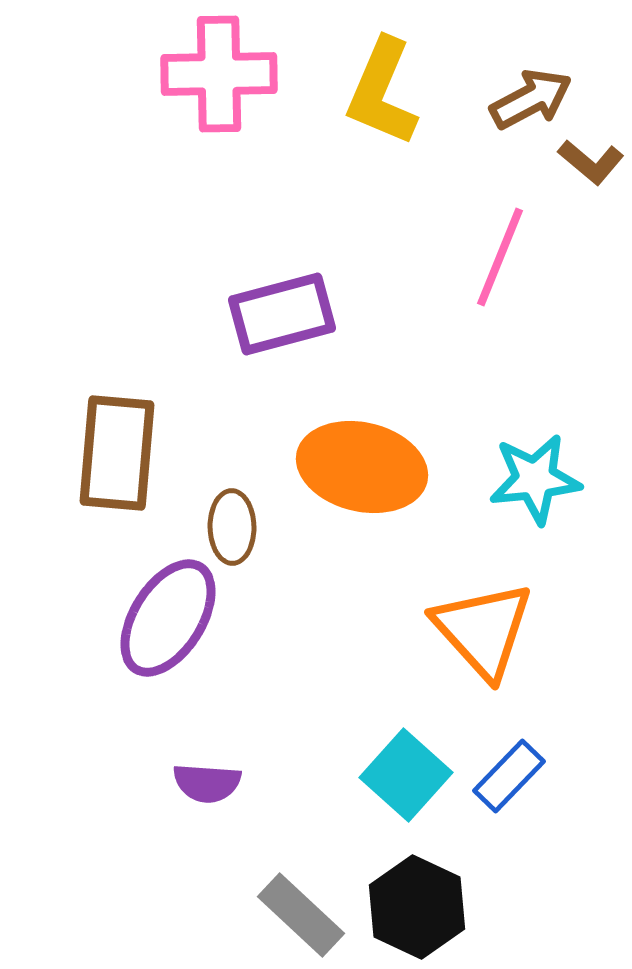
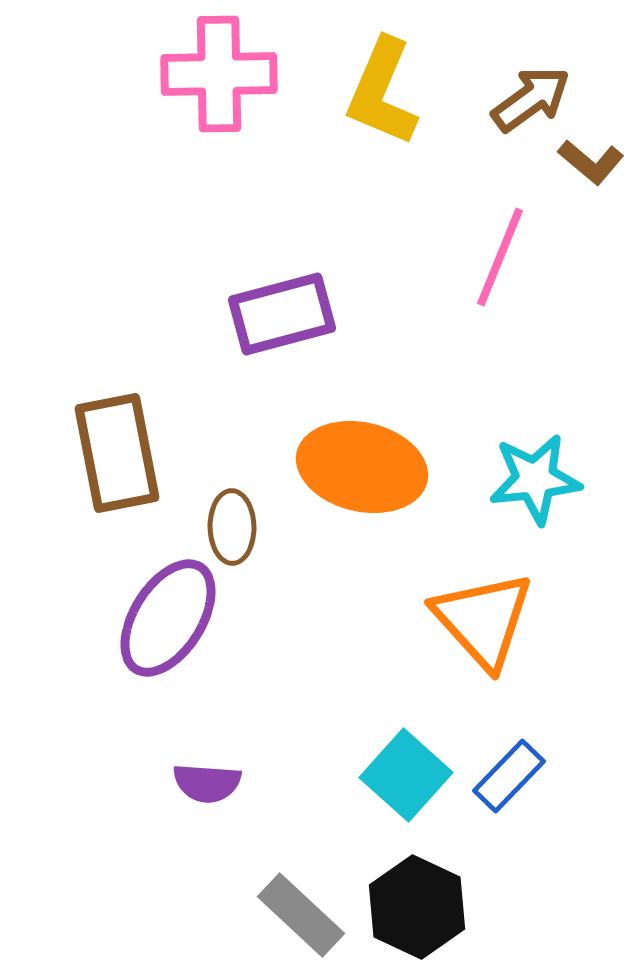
brown arrow: rotated 8 degrees counterclockwise
brown rectangle: rotated 16 degrees counterclockwise
orange triangle: moved 10 px up
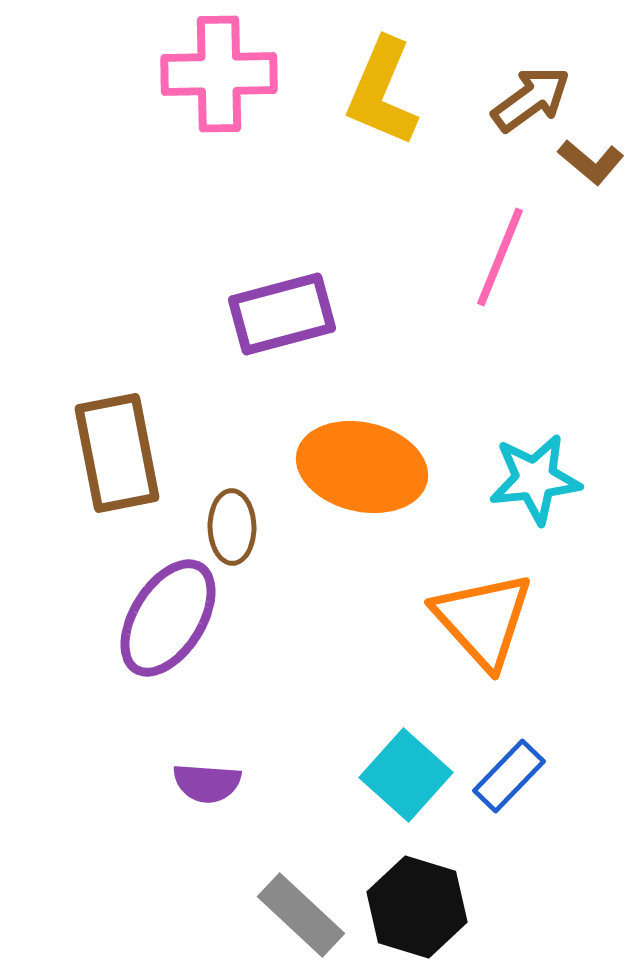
black hexagon: rotated 8 degrees counterclockwise
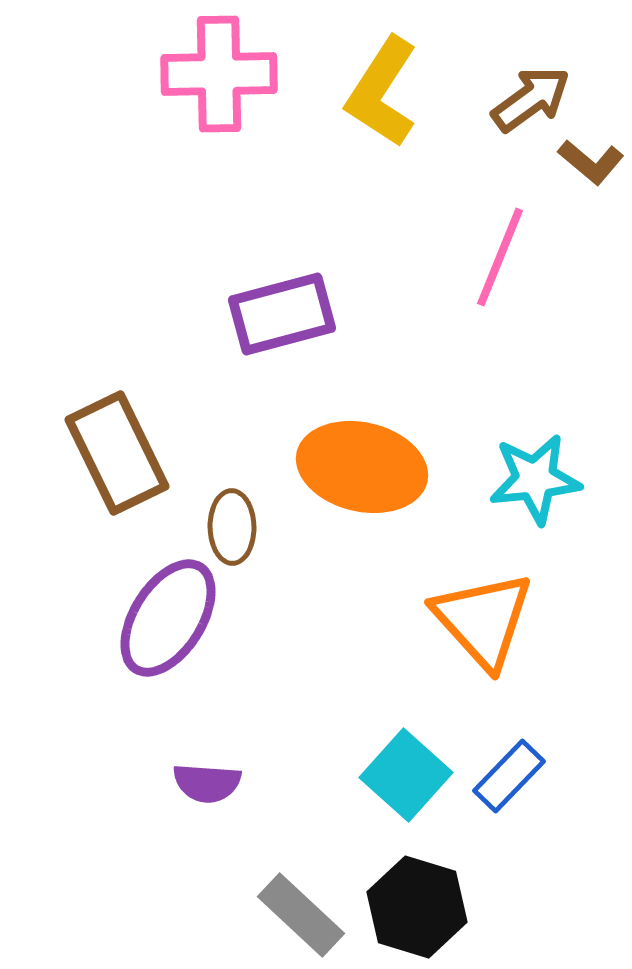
yellow L-shape: rotated 10 degrees clockwise
brown rectangle: rotated 15 degrees counterclockwise
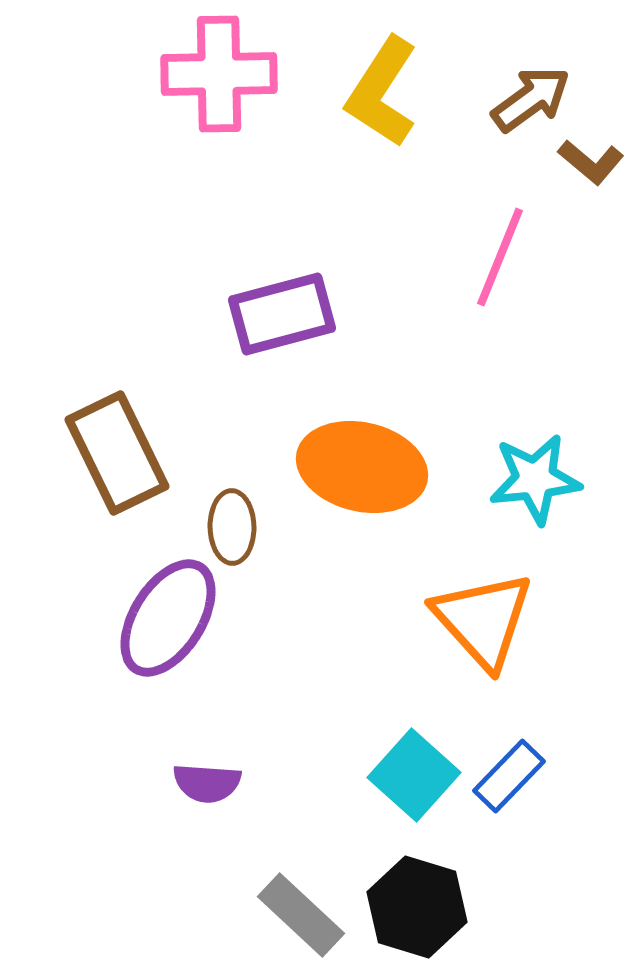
cyan square: moved 8 px right
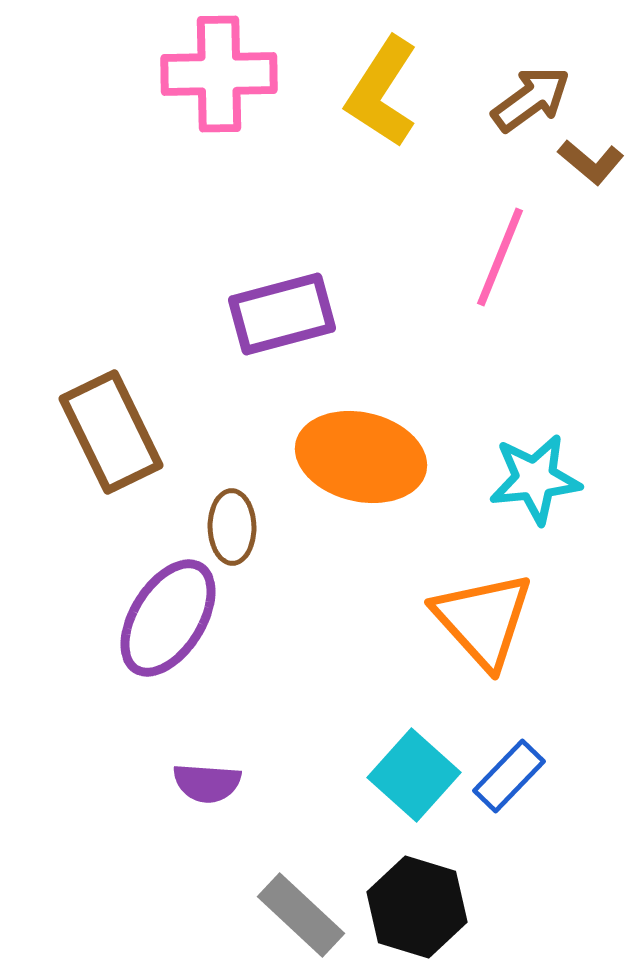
brown rectangle: moved 6 px left, 21 px up
orange ellipse: moved 1 px left, 10 px up
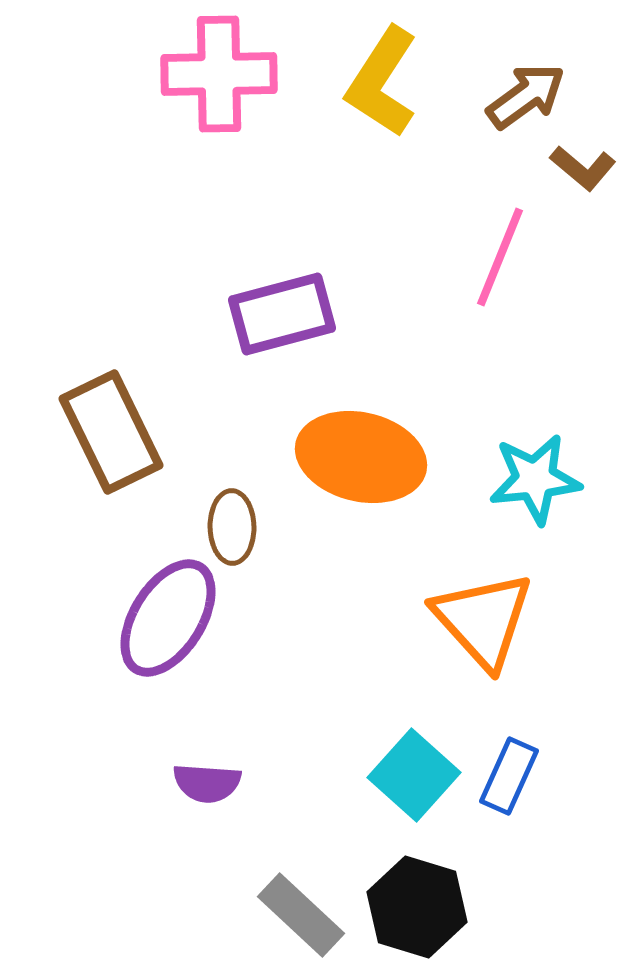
yellow L-shape: moved 10 px up
brown arrow: moved 5 px left, 3 px up
brown L-shape: moved 8 px left, 6 px down
blue rectangle: rotated 20 degrees counterclockwise
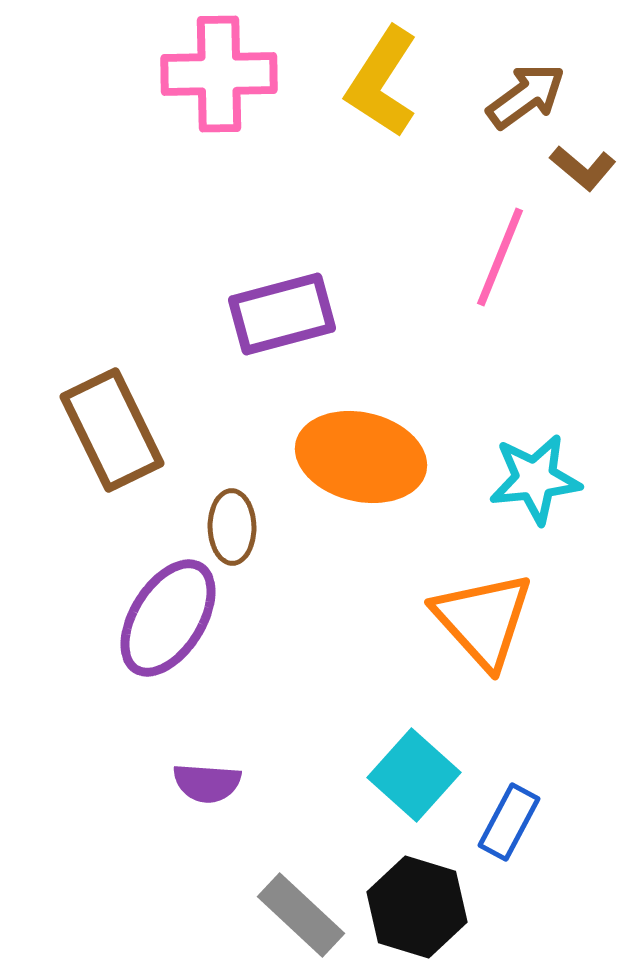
brown rectangle: moved 1 px right, 2 px up
blue rectangle: moved 46 px down; rotated 4 degrees clockwise
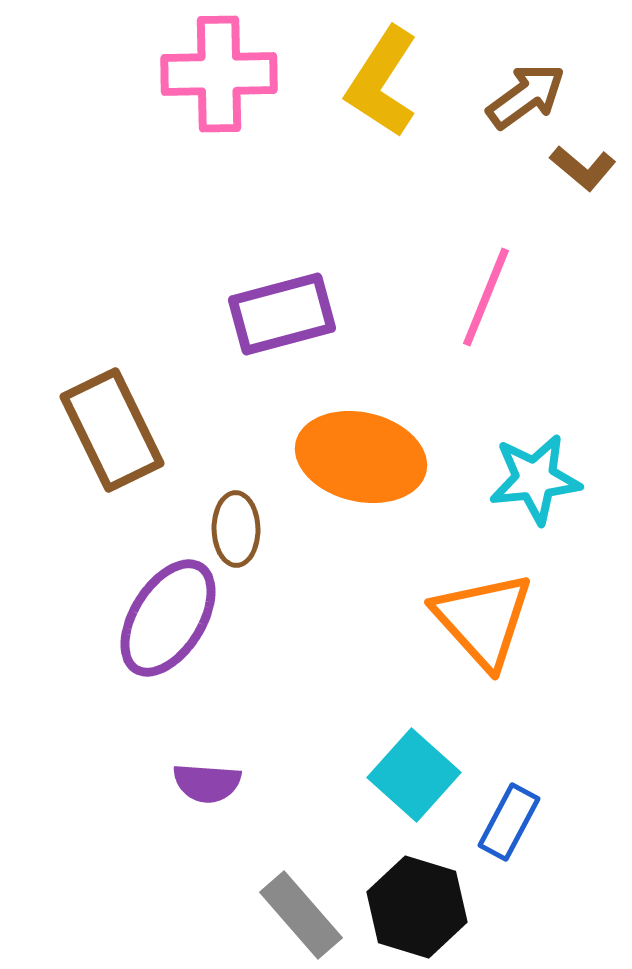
pink line: moved 14 px left, 40 px down
brown ellipse: moved 4 px right, 2 px down
gray rectangle: rotated 6 degrees clockwise
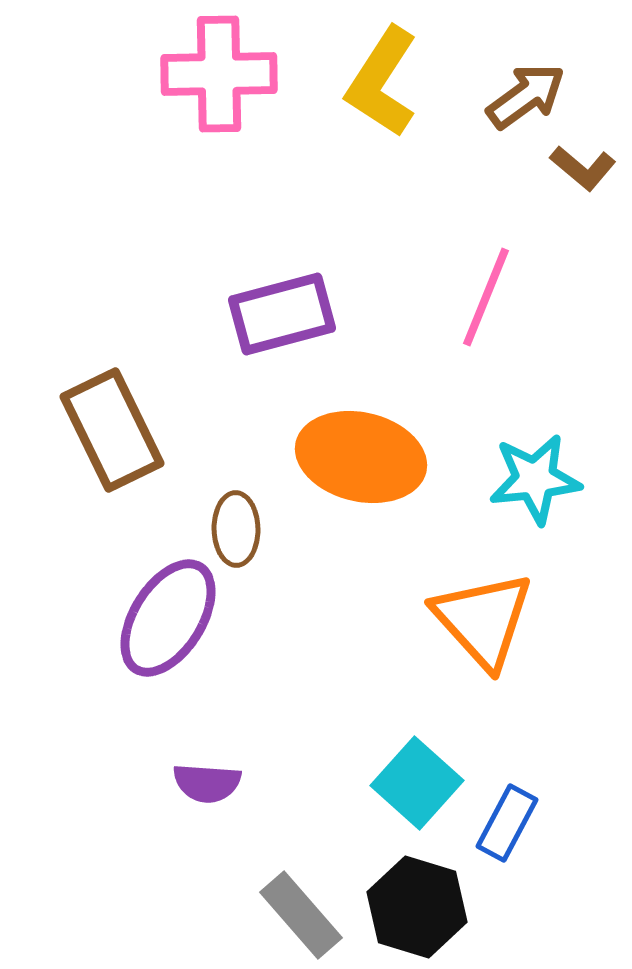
cyan square: moved 3 px right, 8 px down
blue rectangle: moved 2 px left, 1 px down
